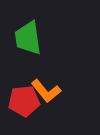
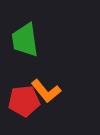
green trapezoid: moved 3 px left, 2 px down
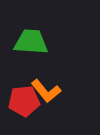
green trapezoid: moved 6 px right, 2 px down; rotated 102 degrees clockwise
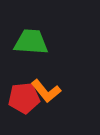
red pentagon: moved 3 px up
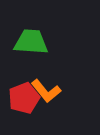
red pentagon: rotated 16 degrees counterclockwise
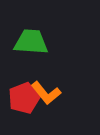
orange L-shape: moved 2 px down
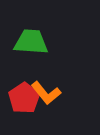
red pentagon: rotated 12 degrees counterclockwise
